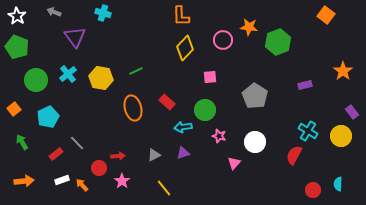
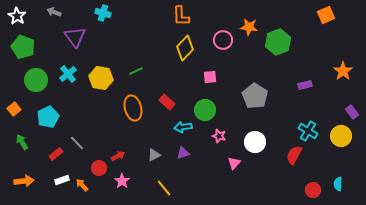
orange square at (326, 15): rotated 30 degrees clockwise
green pentagon at (17, 47): moved 6 px right
red arrow at (118, 156): rotated 24 degrees counterclockwise
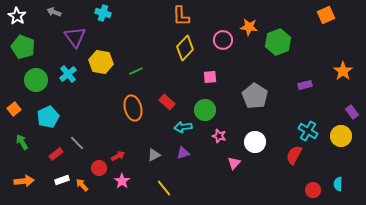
yellow hexagon at (101, 78): moved 16 px up
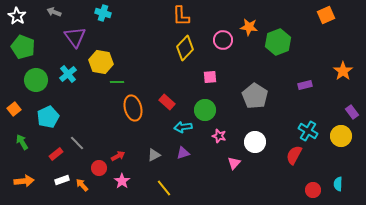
green line at (136, 71): moved 19 px left, 11 px down; rotated 24 degrees clockwise
